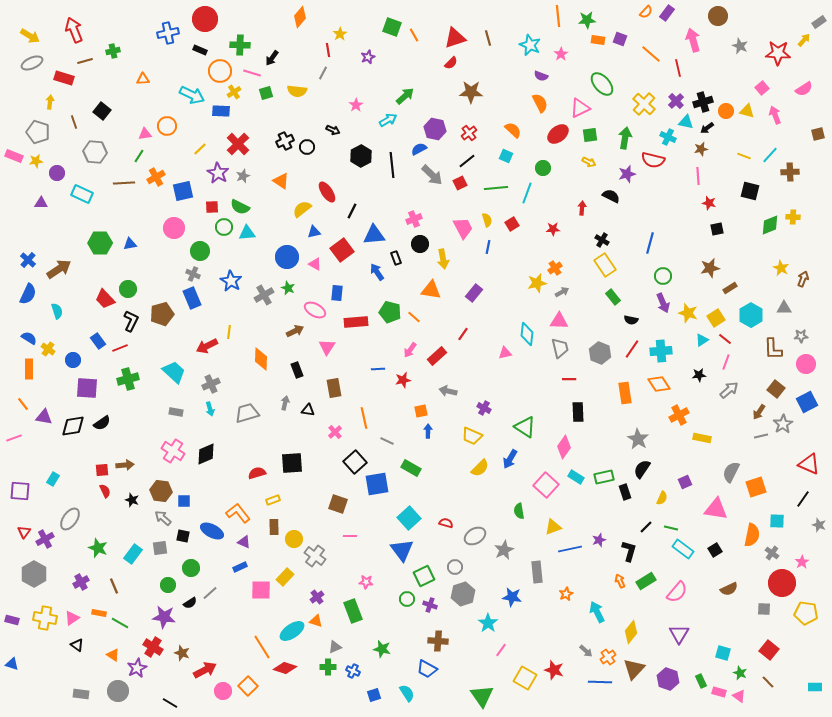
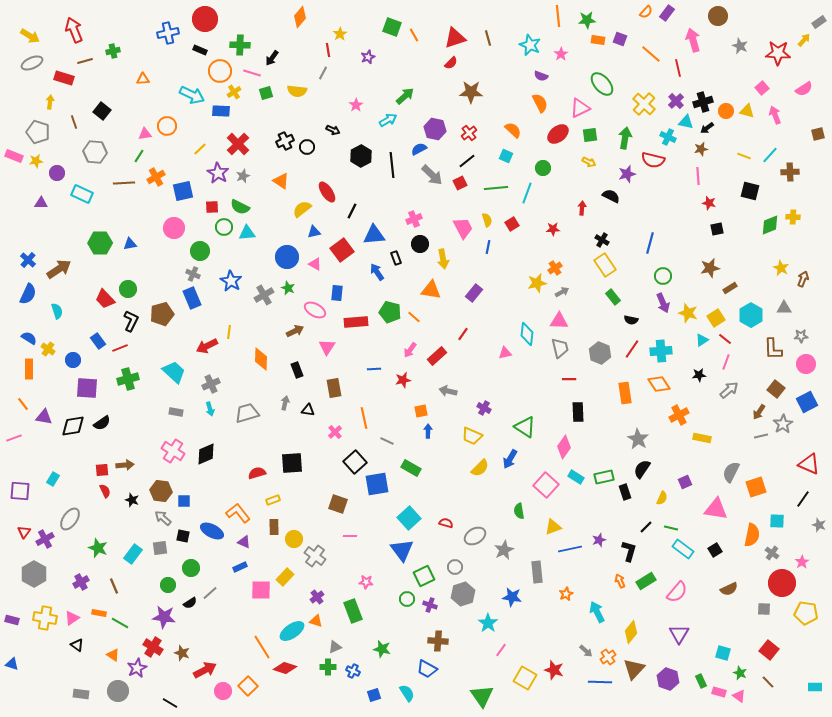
blue line at (378, 369): moved 4 px left
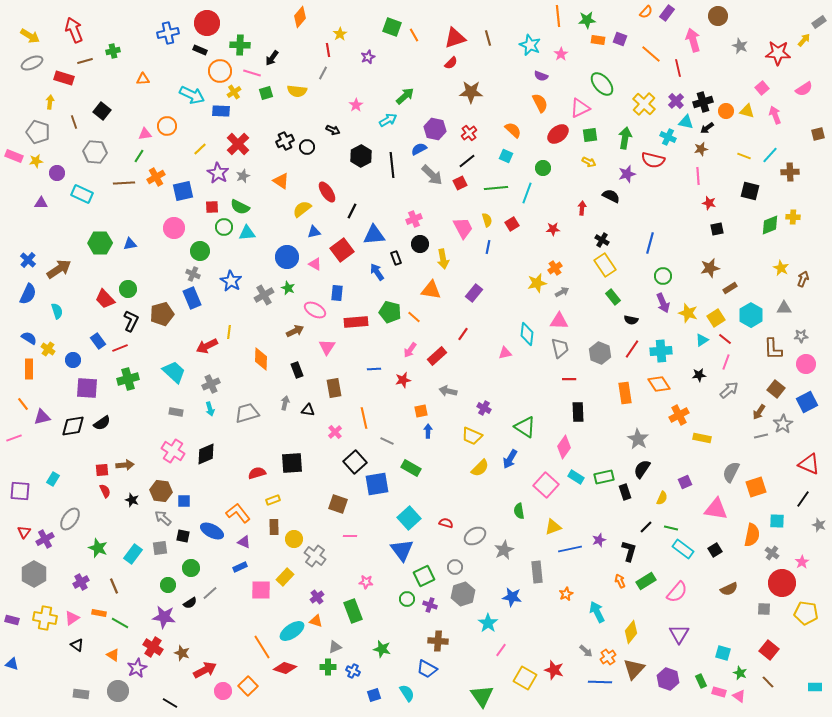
red circle at (205, 19): moved 2 px right, 4 px down
purple triangle at (44, 417): moved 2 px left; rotated 24 degrees counterclockwise
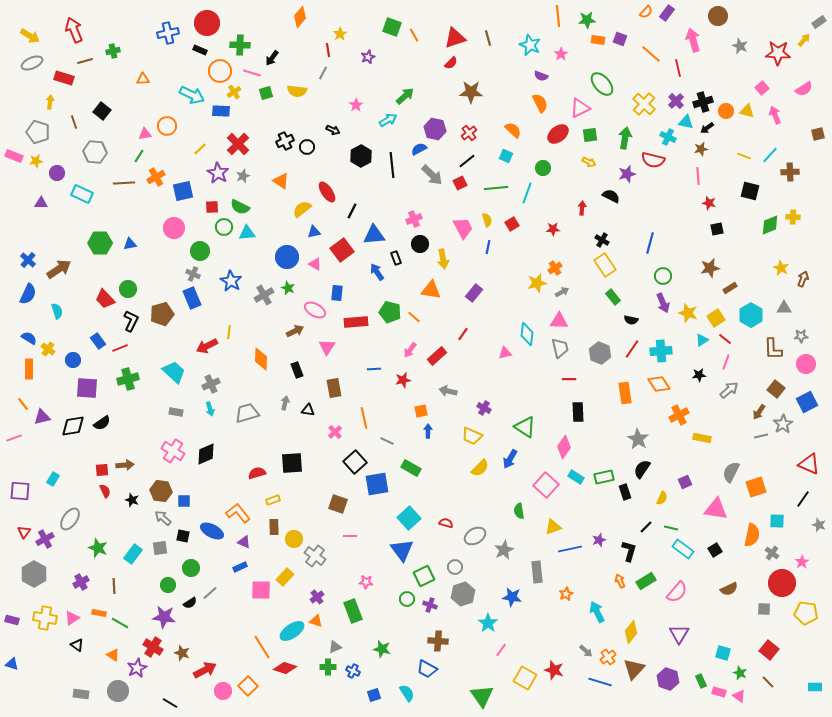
brown line at (114, 586): rotated 21 degrees clockwise
blue line at (600, 682): rotated 15 degrees clockwise
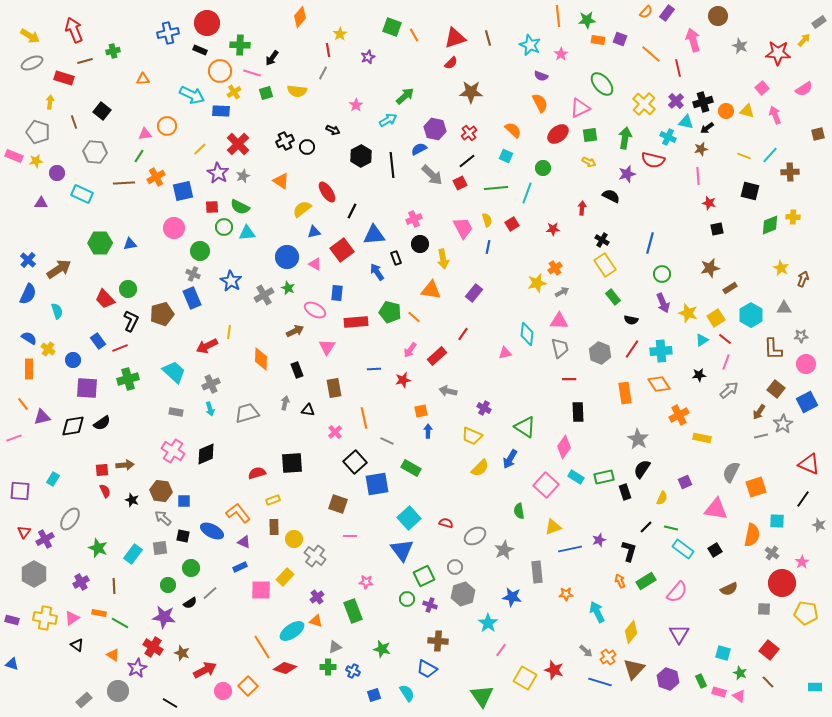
green circle at (663, 276): moved 1 px left, 2 px up
orange star at (566, 594): rotated 24 degrees clockwise
gray rectangle at (81, 694): moved 3 px right, 6 px down; rotated 49 degrees counterclockwise
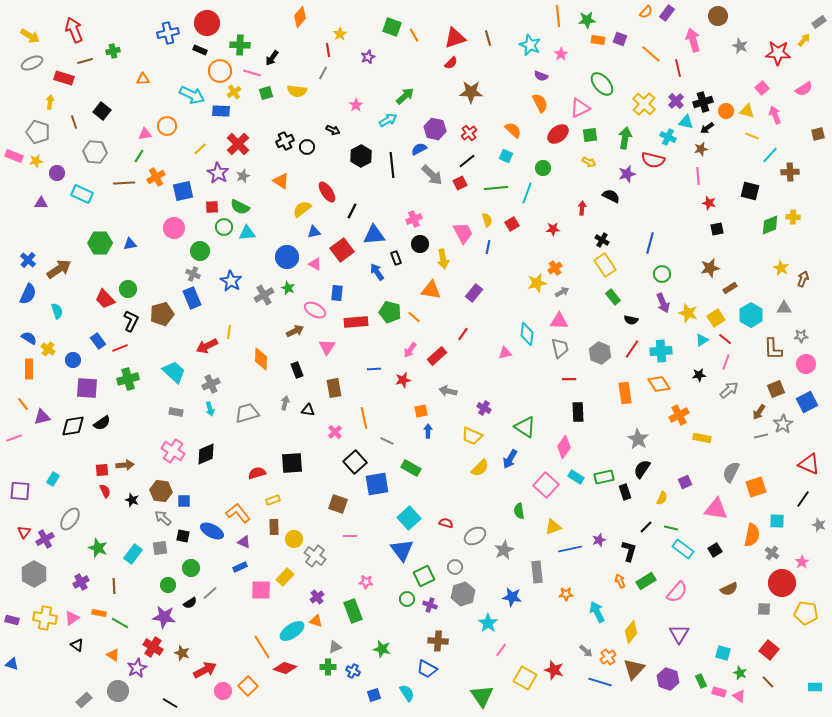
yellow line at (744, 156): moved 8 px right, 20 px up
pink trapezoid at (463, 228): moved 5 px down
brown square at (776, 389): rotated 30 degrees clockwise
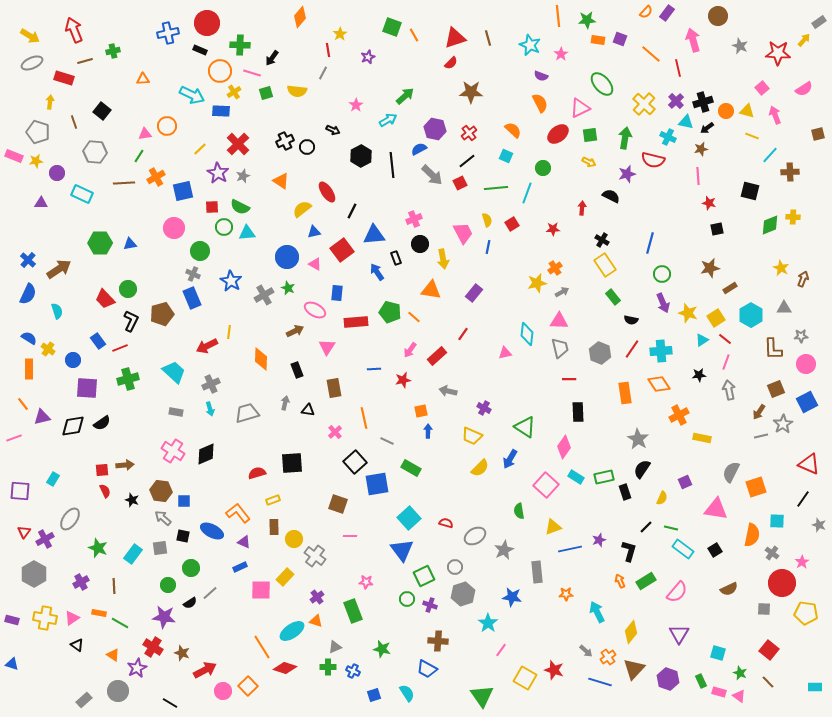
gray arrow at (729, 390): rotated 60 degrees counterclockwise
cyan square at (723, 653): moved 5 px left
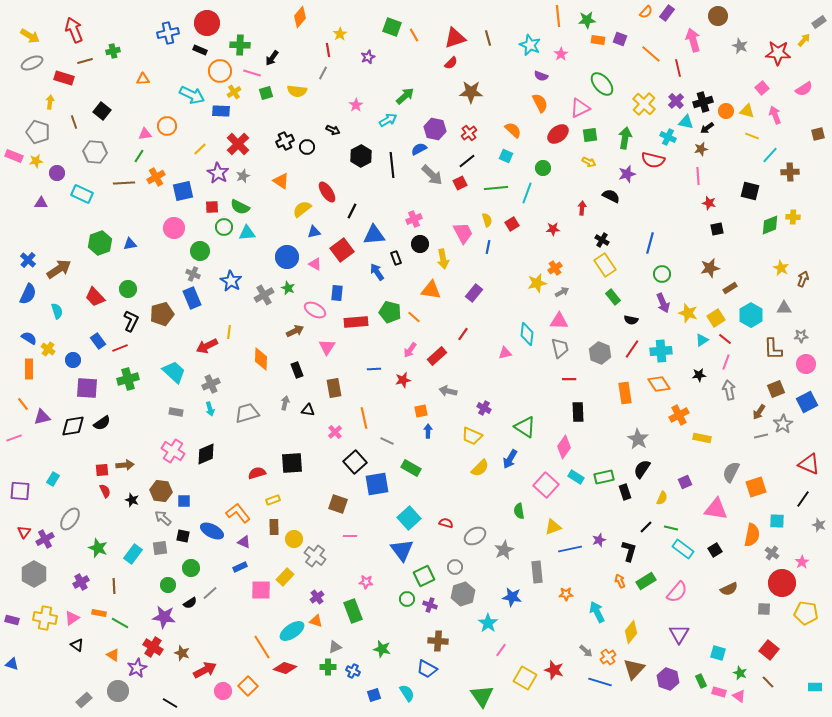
green hexagon at (100, 243): rotated 20 degrees counterclockwise
red trapezoid at (105, 299): moved 10 px left, 2 px up
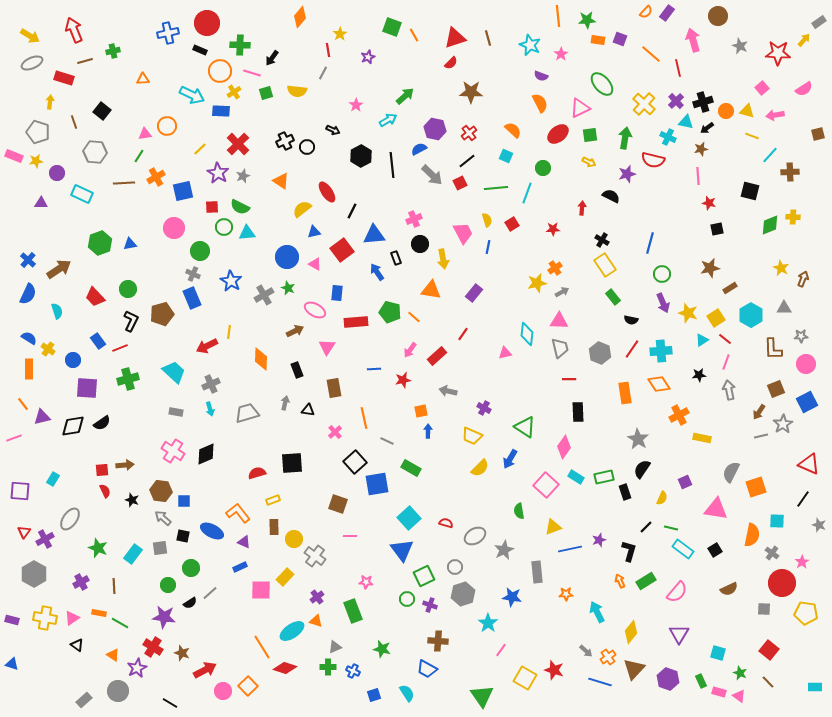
pink arrow at (775, 115): rotated 78 degrees counterclockwise
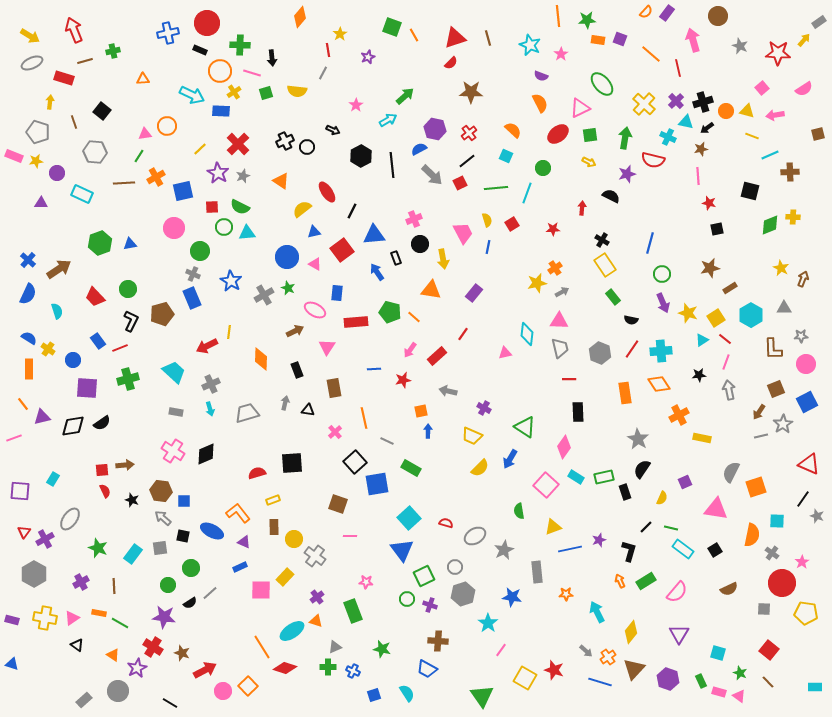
black arrow at (272, 58): rotated 42 degrees counterclockwise
cyan line at (770, 155): rotated 24 degrees clockwise
gray star at (819, 525): moved 2 px left, 9 px up
